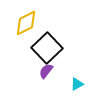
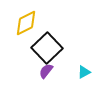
cyan triangle: moved 7 px right, 12 px up
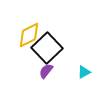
yellow diamond: moved 3 px right, 12 px down
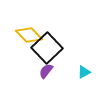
yellow diamond: rotated 72 degrees clockwise
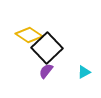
yellow diamond: rotated 12 degrees counterclockwise
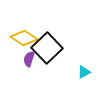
yellow diamond: moved 5 px left, 3 px down
purple semicircle: moved 17 px left, 12 px up; rotated 21 degrees counterclockwise
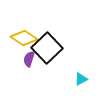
cyan triangle: moved 3 px left, 7 px down
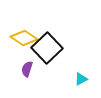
purple semicircle: moved 2 px left, 10 px down
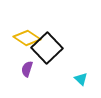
yellow diamond: moved 3 px right
cyan triangle: rotated 48 degrees counterclockwise
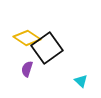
black square: rotated 8 degrees clockwise
cyan triangle: moved 2 px down
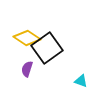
cyan triangle: rotated 24 degrees counterclockwise
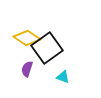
cyan triangle: moved 18 px left, 4 px up
